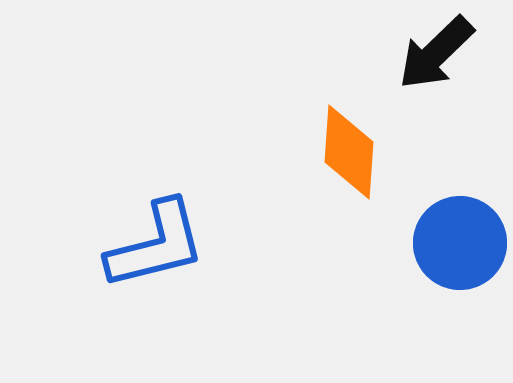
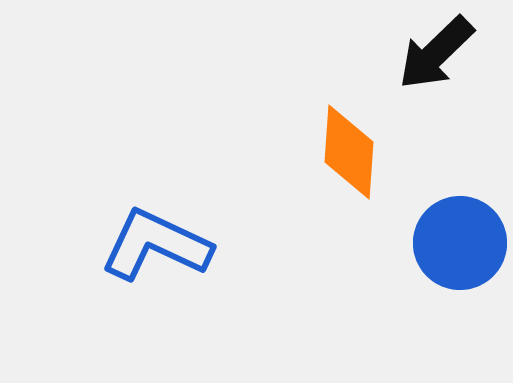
blue L-shape: rotated 141 degrees counterclockwise
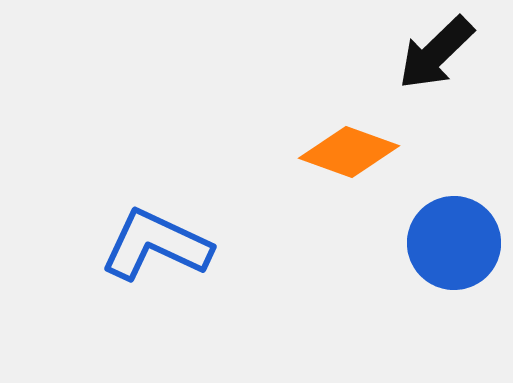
orange diamond: rotated 74 degrees counterclockwise
blue circle: moved 6 px left
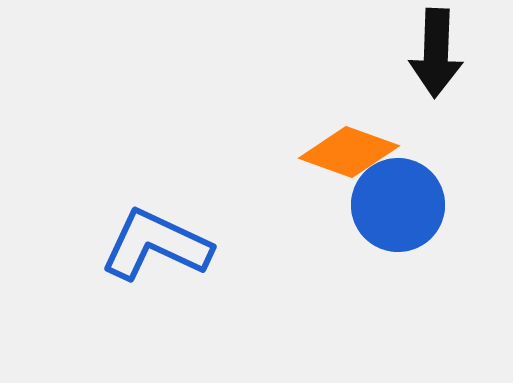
black arrow: rotated 44 degrees counterclockwise
blue circle: moved 56 px left, 38 px up
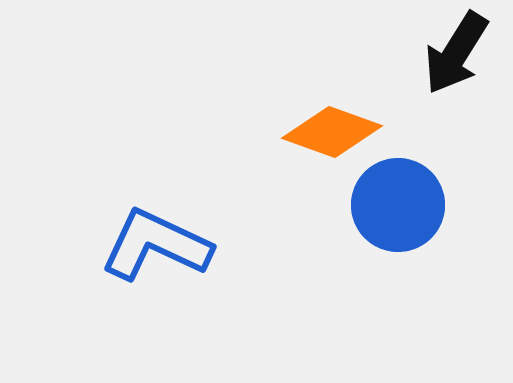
black arrow: moved 20 px right; rotated 30 degrees clockwise
orange diamond: moved 17 px left, 20 px up
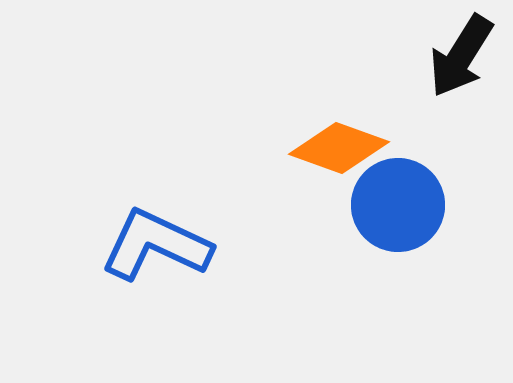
black arrow: moved 5 px right, 3 px down
orange diamond: moved 7 px right, 16 px down
